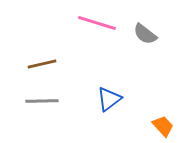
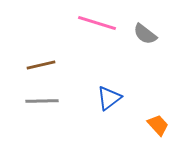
brown line: moved 1 px left, 1 px down
blue triangle: moved 1 px up
orange trapezoid: moved 5 px left, 1 px up
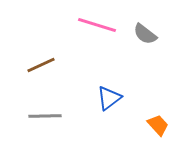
pink line: moved 2 px down
brown line: rotated 12 degrees counterclockwise
gray line: moved 3 px right, 15 px down
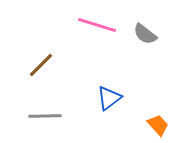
brown line: rotated 20 degrees counterclockwise
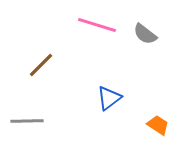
gray line: moved 18 px left, 5 px down
orange trapezoid: rotated 15 degrees counterclockwise
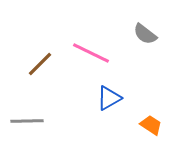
pink line: moved 6 px left, 28 px down; rotated 9 degrees clockwise
brown line: moved 1 px left, 1 px up
blue triangle: rotated 8 degrees clockwise
orange trapezoid: moved 7 px left
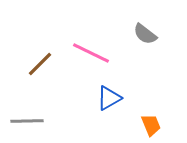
orange trapezoid: rotated 35 degrees clockwise
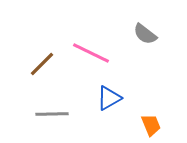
brown line: moved 2 px right
gray line: moved 25 px right, 7 px up
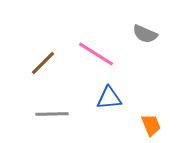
gray semicircle: rotated 15 degrees counterclockwise
pink line: moved 5 px right, 1 px down; rotated 6 degrees clockwise
brown line: moved 1 px right, 1 px up
blue triangle: rotated 24 degrees clockwise
